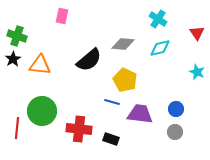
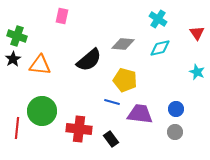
yellow pentagon: rotated 10 degrees counterclockwise
black rectangle: rotated 35 degrees clockwise
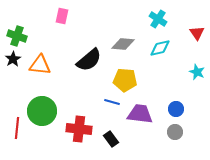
yellow pentagon: rotated 10 degrees counterclockwise
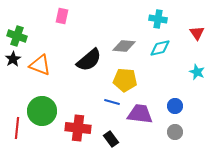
cyan cross: rotated 24 degrees counterclockwise
gray diamond: moved 1 px right, 2 px down
orange triangle: rotated 15 degrees clockwise
blue circle: moved 1 px left, 3 px up
red cross: moved 1 px left, 1 px up
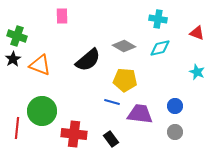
pink rectangle: rotated 14 degrees counterclockwise
red triangle: rotated 35 degrees counterclockwise
gray diamond: rotated 25 degrees clockwise
black semicircle: moved 1 px left
red cross: moved 4 px left, 6 px down
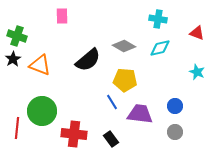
blue line: rotated 42 degrees clockwise
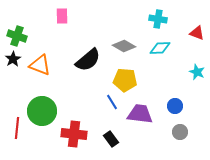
cyan diamond: rotated 10 degrees clockwise
gray circle: moved 5 px right
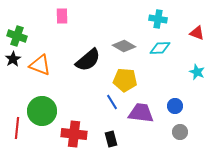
purple trapezoid: moved 1 px right, 1 px up
black rectangle: rotated 21 degrees clockwise
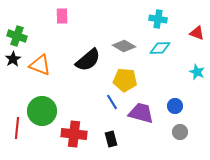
purple trapezoid: rotated 8 degrees clockwise
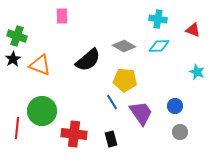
red triangle: moved 4 px left, 3 px up
cyan diamond: moved 1 px left, 2 px up
purple trapezoid: rotated 40 degrees clockwise
